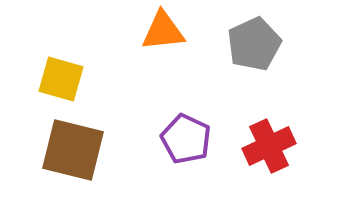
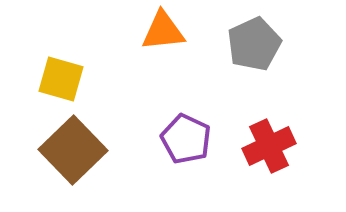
brown square: rotated 32 degrees clockwise
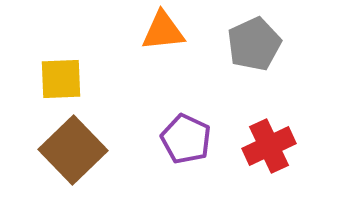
yellow square: rotated 18 degrees counterclockwise
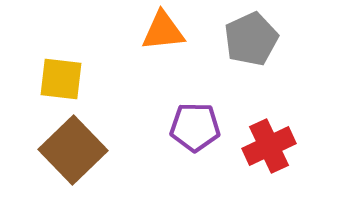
gray pentagon: moved 3 px left, 5 px up
yellow square: rotated 9 degrees clockwise
purple pentagon: moved 9 px right, 12 px up; rotated 24 degrees counterclockwise
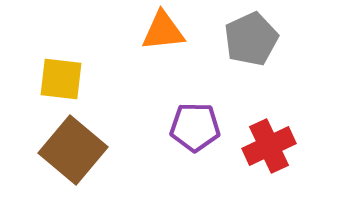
brown square: rotated 6 degrees counterclockwise
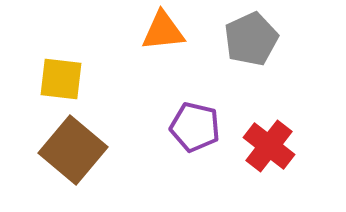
purple pentagon: rotated 12 degrees clockwise
red cross: rotated 27 degrees counterclockwise
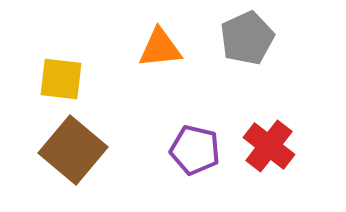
orange triangle: moved 3 px left, 17 px down
gray pentagon: moved 4 px left, 1 px up
purple pentagon: moved 23 px down
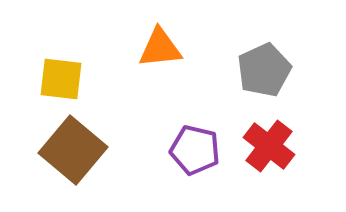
gray pentagon: moved 17 px right, 32 px down
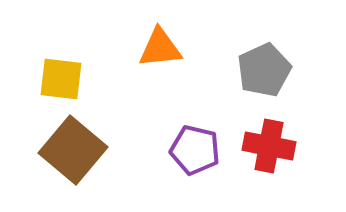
red cross: rotated 27 degrees counterclockwise
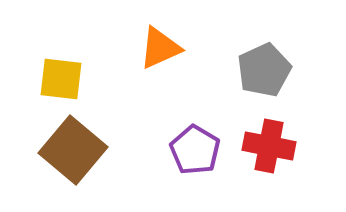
orange triangle: rotated 18 degrees counterclockwise
purple pentagon: rotated 18 degrees clockwise
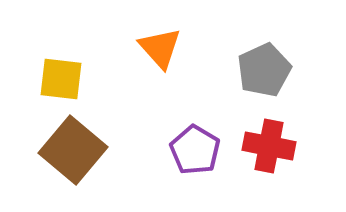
orange triangle: rotated 48 degrees counterclockwise
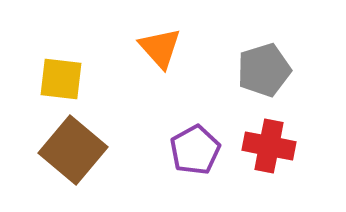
gray pentagon: rotated 8 degrees clockwise
purple pentagon: rotated 12 degrees clockwise
